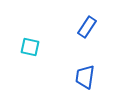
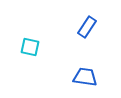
blue trapezoid: rotated 90 degrees clockwise
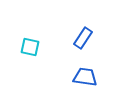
blue rectangle: moved 4 px left, 11 px down
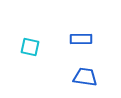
blue rectangle: moved 2 px left, 1 px down; rotated 55 degrees clockwise
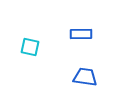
blue rectangle: moved 5 px up
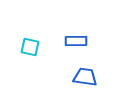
blue rectangle: moved 5 px left, 7 px down
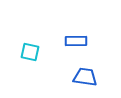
cyan square: moved 5 px down
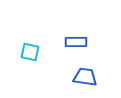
blue rectangle: moved 1 px down
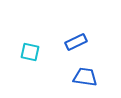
blue rectangle: rotated 25 degrees counterclockwise
